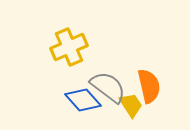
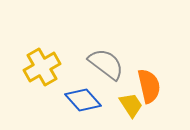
yellow cross: moved 27 px left, 20 px down; rotated 6 degrees counterclockwise
gray semicircle: moved 2 px left, 23 px up
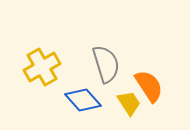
gray semicircle: rotated 36 degrees clockwise
orange semicircle: rotated 20 degrees counterclockwise
yellow trapezoid: moved 2 px left, 2 px up
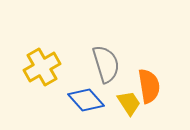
orange semicircle: rotated 24 degrees clockwise
blue diamond: moved 3 px right
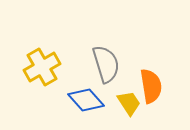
orange semicircle: moved 2 px right
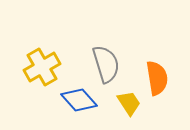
orange semicircle: moved 6 px right, 8 px up
blue diamond: moved 7 px left
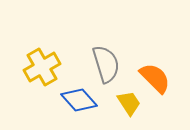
orange semicircle: moved 2 px left; rotated 36 degrees counterclockwise
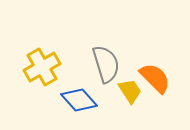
yellow trapezoid: moved 1 px right, 12 px up
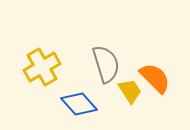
blue diamond: moved 4 px down
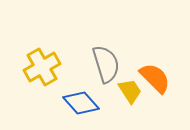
blue diamond: moved 2 px right, 1 px up
